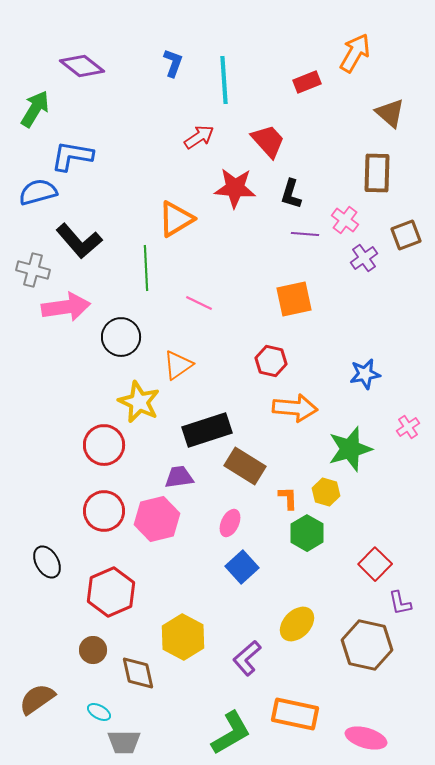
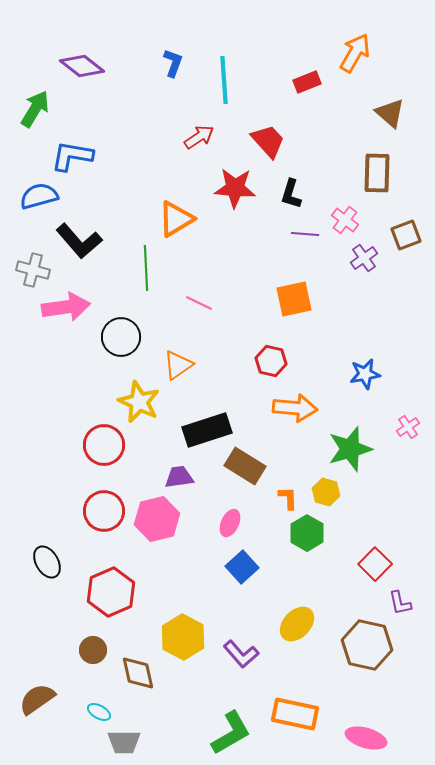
blue semicircle at (38, 192): moved 1 px right, 4 px down
purple L-shape at (247, 658): moved 6 px left, 4 px up; rotated 90 degrees counterclockwise
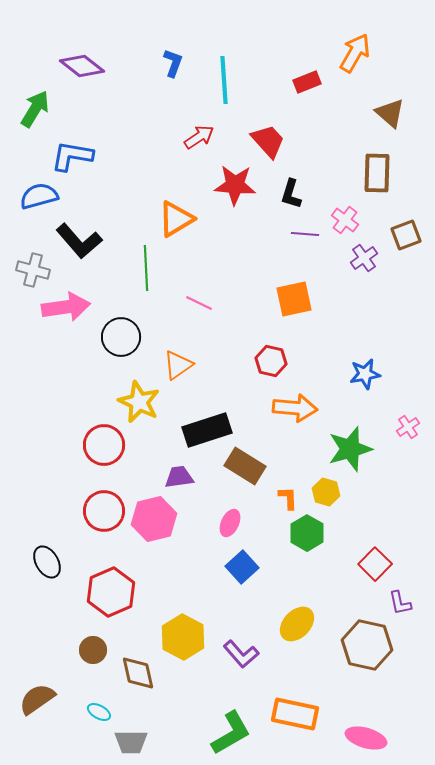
red star at (235, 188): moved 3 px up
pink hexagon at (157, 519): moved 3 px left
gray trapezoid at (124, 742): moved 7 px right
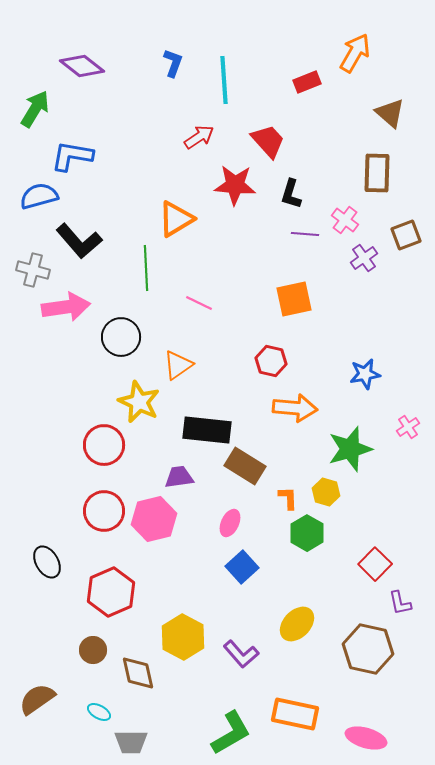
black rectangle at (207, 430): rotated 24 degrees clockwise
brown hexagon at (367, 645): moved 1 px right, 4 px down
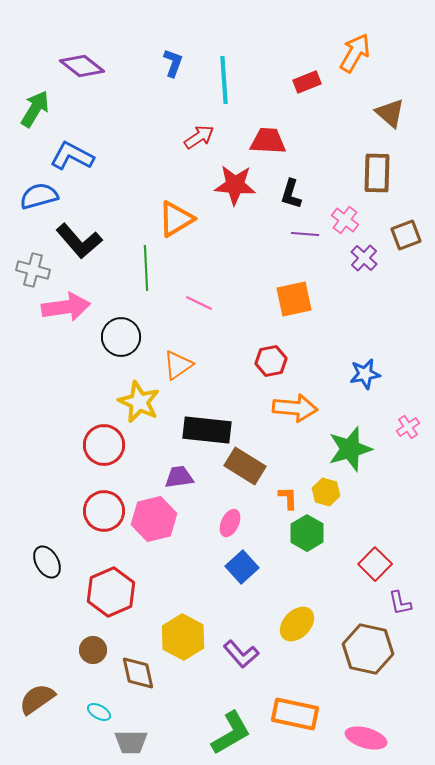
red trapezoid at (268, 141): rotated 45 degrees counterclockwise
blue L-shape at (72, 156): rotated 18 degrees clockwise
purple cross at (364, 258): rotated 12 degrees counterclockwise
red hexagon at (271, 361): rotated 24 degrees counterclockwise
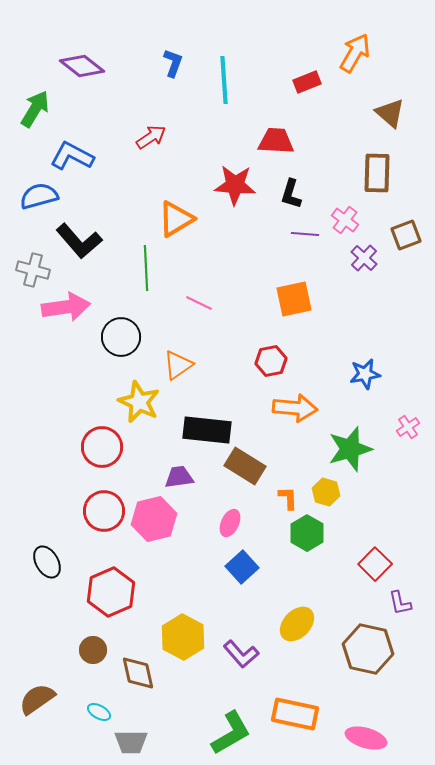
red arrow at (199, 137): moved 48 px left
red trapezoid at (268, 141): moved 8 px right
red circle at (104, 445): moved 2 px left, 2 px down
